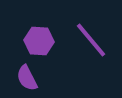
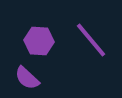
purple semicircle: rotated 20 degrees counterclockwise
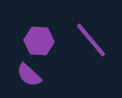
purple semicircle: moved 2 px right, 3 px up
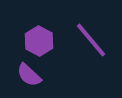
purple hexagon: rotated 24 degrees clockwise
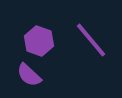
purple hexagon: rotated 8 degrees counterclockwise
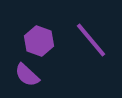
purple semicircle: moved 2 px left
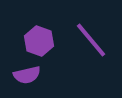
purple semicircle: rotated 56 degrees counterclockwise
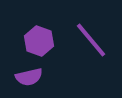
purple semicircle: moved 2 px right, 2 px down
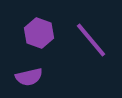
purple hexagon: moved 8 px up
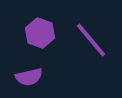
purple hexagon: moved 1 px right
